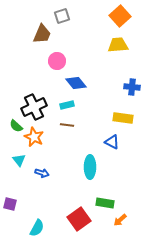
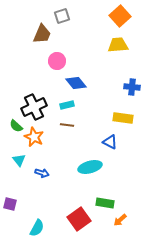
blue triangle: moved 2 px left
cyan ellipse: rotated 75 degrees clockwise
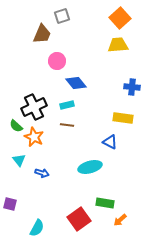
orange square: moved 2 px down
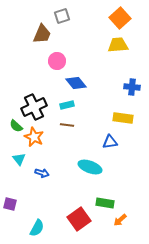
blue triangle: rotated 35 degrees counterclockwise
cyan triangle: moved 1 px up
cyan ellipse: rotated 35 degrees clockwise
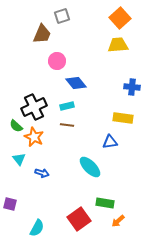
cyan rectangle: moved 1 px down
cyan ellipse: rotated 25 degrees clockwise
orange arrow: moved 2 px left, 1 px down
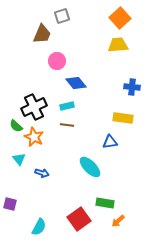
cyan semicircle: moved 2 px right, 1 px up
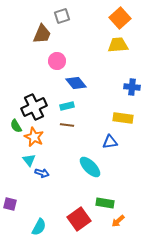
green semicircle: rotated 16 degrees clockwise
cyan triangle: moved 10 px right, 1 px down
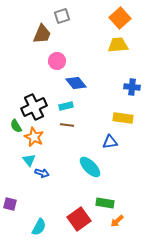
cyan rectangle: moved 1 px left
orange arrow: moved 1 px left
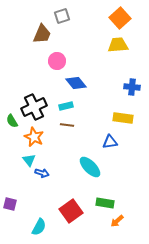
green semicircle: moved 4 px left, 5 px up
red square: moved 8 px left, 8 px up
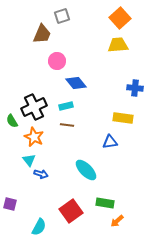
blue cross: moved 3 px right, 1 px down
cyan ellipse: moved 4 px left, 3 px down
blue arrow: moved 1 px left, 1 px down
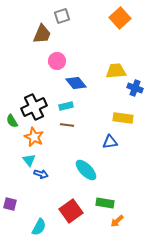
yellow trapezoid: moved 2 px left, 26 px down
blue cross: rotated 14 degrees clockwise
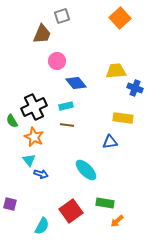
cyan semicircle: moved 3 px right, 1 px up
